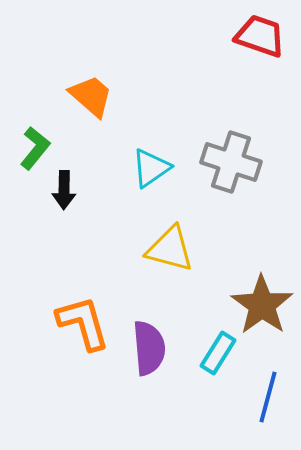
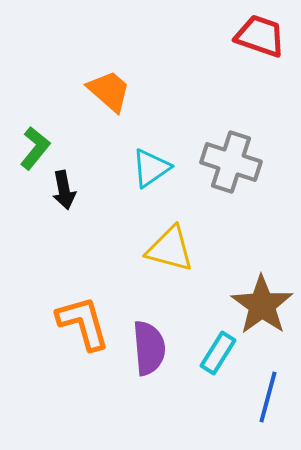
orange trapezoid: moved 18 px right, 5 px up
black arrow: rotated 12 degrees counterclockwise
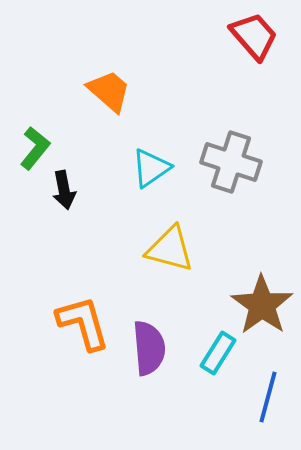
red trapezoid: moved 6 px left; rotated 30 degrees clockwise
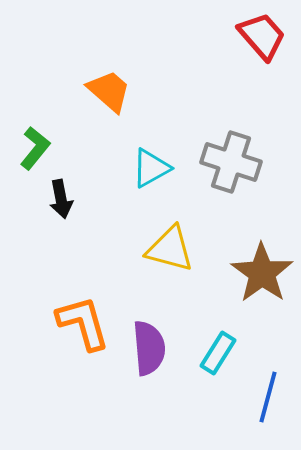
red trapezoid: moved 8 px right
cyan triangle: rotated 6 degrees clockwise
black arrow: moved 3 px left, 9 px down
brown star: moved 32 px up
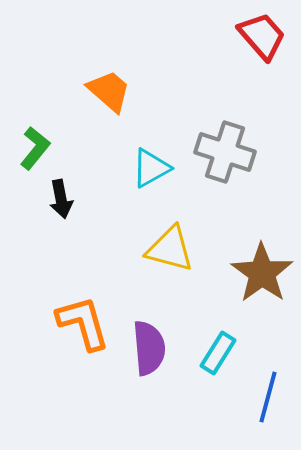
gray cross: moved 6 px left, 10 px up
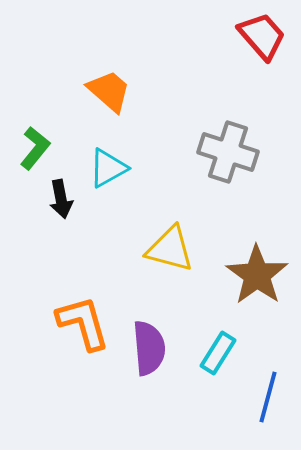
gray cross: moved 3 px right
cyan triangle: moved 43 px left
brown star: moved 5 px left, 2 px down
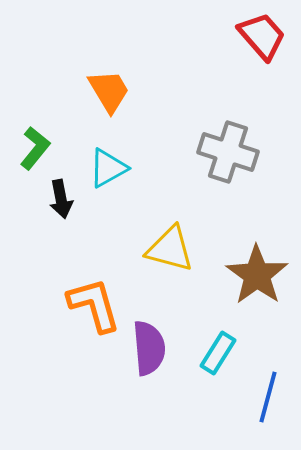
orange trapezoid: rotated 18 degrees clockwise
orange L-shape: moved 11 px right, 18 px up
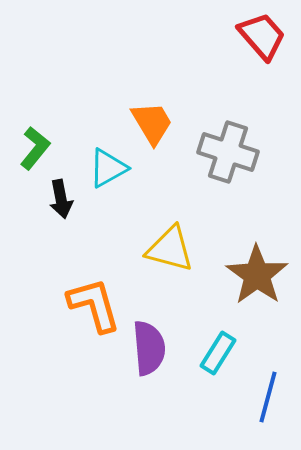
orange trapezoid: moved 43 px right, 32 px down
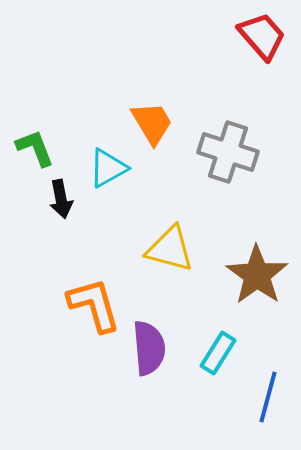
green L-shape: rotated 60 degrees counterclockwise
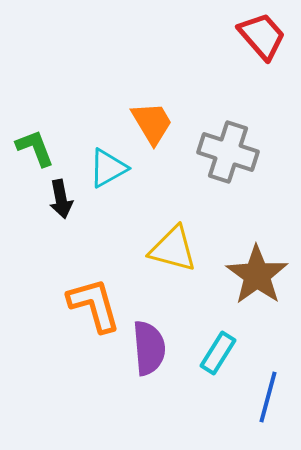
yellow triangle: moved 3 px right
